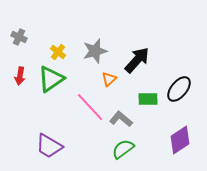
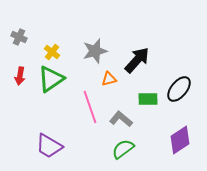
yellow cross: moved 6 px left
orange triangle: rotated 28 degrees clockwise
pink line: rotated 24 degrees clockwise
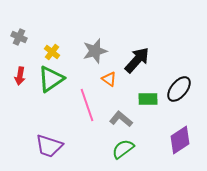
orange triangle: rotated 49 degrees clockwise
pink line: moved 3 px left, 2 px up
purple trapezoid: rotated 12 degrees counterclockwise
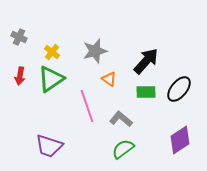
black arrow: moved 9 px right, 1 px down
green rectangle: moved 2 px left, 7 px up
pink line: moved 1 px down
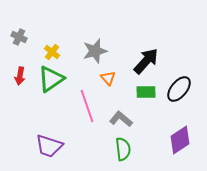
orange triangle: moved 1 px left, 1 px up; rotated 14 degrees clockwise
green semicircle: rotated 120 degrees clockwise
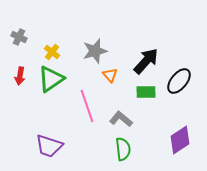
orange triangle: moved 2 px right, 3 px up
black ellipse: moved 8 px up
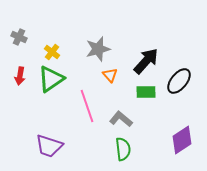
gray star: moved 3 px right, 2 px up
purple diamond: moved 2 px right
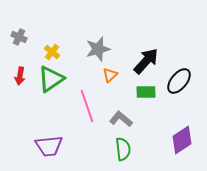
orange triangle: rotated 28 degrees clockwise
purple trapezoid: rotated 24 degrees counterclockwise
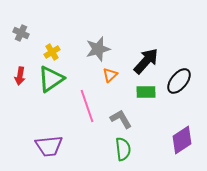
gray cross: moved 2 px right, 4 px up
yellow cross: rotated 21 degrees clockwise
gray L-shape: rotated 20 degrees clockwise
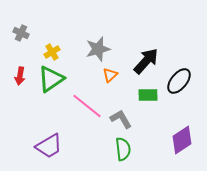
green rectangle: moved 2 px right, 3 px down
pink line: rotated 32 degrees counterclockwise
purple trapezoid: rotated 24 degrees counterclockwise
